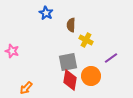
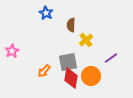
yellow cross: rotated 24 degrees clockwise
pink star: rotated 24 degrees clockwise
red diamond: moved 1 px right, 2 px up
orange arrow: moved 18 px right, 17 px up
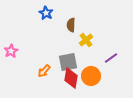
pink star: moved 1 px left
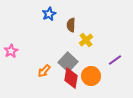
blue star: moved 3 px right, 1 px down; rotated 16 degrees clockwise
purple line: moved 4 px right, 2 px down
gray square: rotated 36 degrees counterclockwise
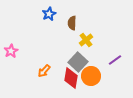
brown semicircle: moved 1 px right, 2 px up
gray square: moved 10 px right
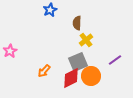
blue star: moved 1 px right, 4 px up
brown semicircle: moved 5 px right
pink star: moved 1 px left
gray square: rotated 24 degrees clockwise
red diamond: rotated 55 degrees clockwise
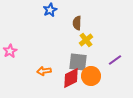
gray square: rotated 30 degrees clockwise
orange arrow: rotated 40 degrees clockwise
